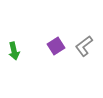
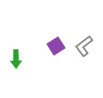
green arrow: moved 2 px right, 8 px down; rotated 12 degrees clockwise
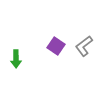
purple square: rotated 24 degrees counterclockwise
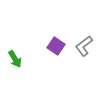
green arrow: moved 1 px left; rotated 30 degrees counterclockwise
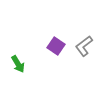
green arrow: moved 3 px right, 5 px down
